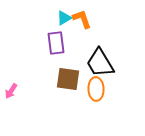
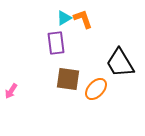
orange L-shape: moved 1 px right
black trapezoid: moved 20 px right
orange ellipse: rotated 45 degrees clockwise
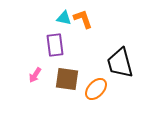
cyan triangle: rotated 42 degrees clockwise
purple rectangle: moved 1 px left, 2 px down
black trapezoid: rotated 16 degrees clockwise
brown square: moved 1 px left
pink arrow: moved 24 px right, 16 px up
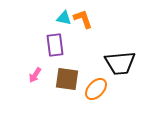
black trapezoid: rotated 80 degrees counterclockwise
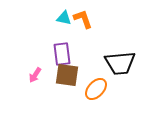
purple rectangle: moved 7 px right, 9 px down
brown square: moved 4 px up
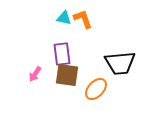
pink arrow: moved 1 px up
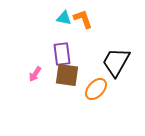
black trapezoid: moved 4 px left, 1 px up; rotated 124 degrees clockwise
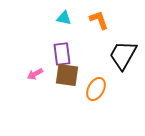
orange L-shape: moved 16 px right, 1 px down
black trapezoid: moved 7 px right, 7 px up
pink arrow: rotated 28 degrees clockwise
orange ellipse: rotated 15 degrees counterclockwise
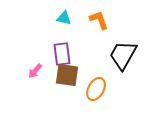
pink arrow: moved 3 px up; rotated 21 degrees counterclockwise
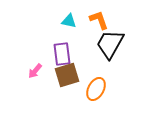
cyan triangle: moved 5 px right, 3 px down
black trapezoid: moved 13 px left, 11 px up
brown square: rotated 25 degrees counterclockwise
